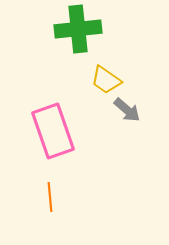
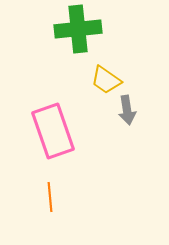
gray arrow: rotated 40 degrees clockwise
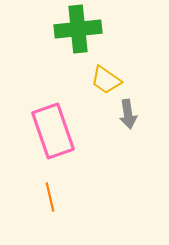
gray arrow: moved 1 px right, 4 px down
orange line: rotated 8 degrees counterclockwise
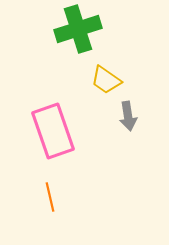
green cross: rotated 12 degrees counterclockwise
gray arrow: moved 2 px down
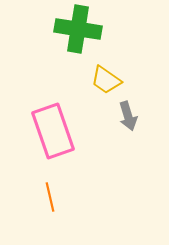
green cross: rotated 27 degrees clockwise
gray arrow: rotated 8 degrees counterclockwise
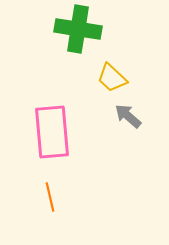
yellow trapezoid: moved 6 px right, 2 px up; rotated 8 degrees clockwise
gray arrow: rotated 148 degrees clockwise
pink rectangle: moved 1 px left, 1 px down; rotated 14 degrees clockwise
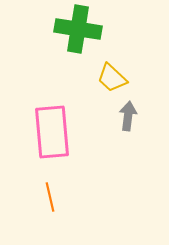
gray arrow: rotated 56 degrees clockwise
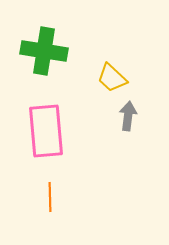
green cross: moved 34 px left, 22 px down
pink rectangle: moved 6 px left, 1 px up
orange line: rotated 12 degrees clockwise
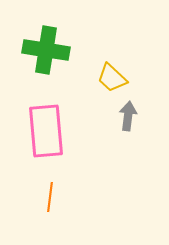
green cross: moved 2 px right, 1 px up
orange line: rotated 8 degrees clockwise
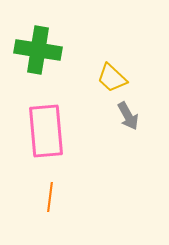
green cross: moved 8 px left
gray arrow: rotated 144 degrees clockwise
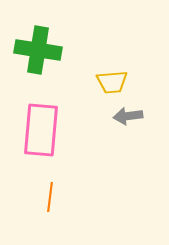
yellow trapezoid: moved 4 px down; rotated 48 degrees counterclockwise
gray arrow: rotated 112 degrees clockwise
pink rectangle: moved 5 px left, 1 px up; rotated 10 degrees clockwise
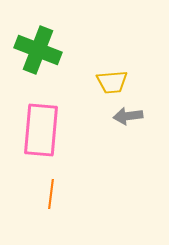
green cross: rotated 12 degrees clockwise
orange line: moved 1 px right, 3 px up
